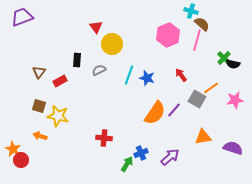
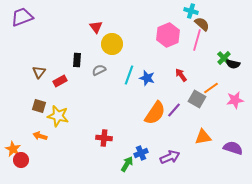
purple arrow: rotated 18 degrees clockwise
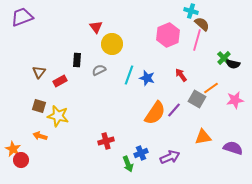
red cross: moved 2 px right, 3 px down; rotated 21 degrees counterclockwise
green arrow: moved 1 px right; rotated 126 degrees clockwise
